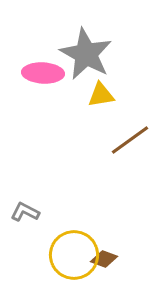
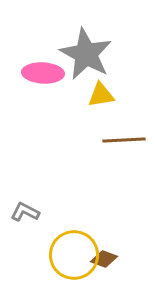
brown line: moved 6 px left; rotated 33 degrees clockwise
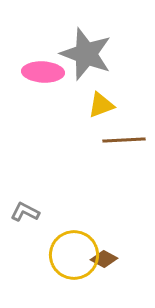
gray star: rotated 8 degrees counterclockwise
pink ellipse: moved 1 px up
yellow triangle: moved 10 px down; rotated 12 degrees counterclockwise
brown diamond: rotated 8 degrees clockwise
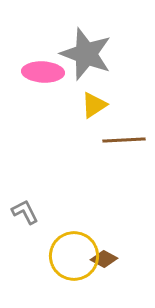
yellow triangle: moved 7 px left; rotated 12 degrees counterclockwise
gray L-shape: rotated 36 degrees clockwise
yellow circle: moved 1 px down
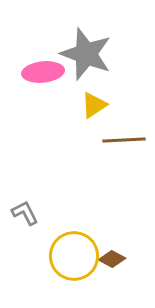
pink ellipse: rotated 9 degrees counterclockwise
gray L-shape: moved 1 px down
brown diamond: moved 8 px right
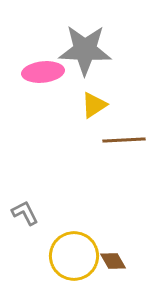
gray star: moved 1 px left, 4 px up; rotated 18 degrees counterclockwise
brown diamond: moved 1 px right, 2 px down; rotated 32 degrees clockwise
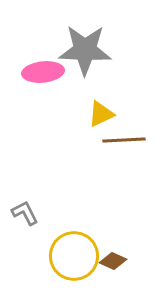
yellow triangle: moved 7 px right, 9 px down; rotated 8 degrees clockwise
brown diamond: rotated 36 degrees counterclockwise
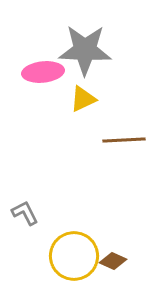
yellow triangle: moved 18 px left, 15 px up
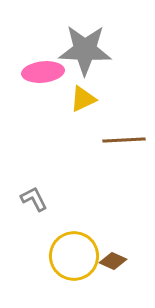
gray L-shape: moved 9 px right, 14 px up
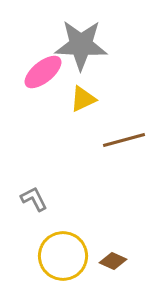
gray star: moved 4 px left, 5 px up
pink ellipse: rotated 33 degrees counterclockwise
brown line: rotated 12 degrees counterclockwise
yellow circle: moved 11 px left
